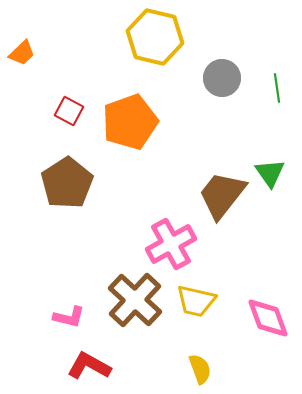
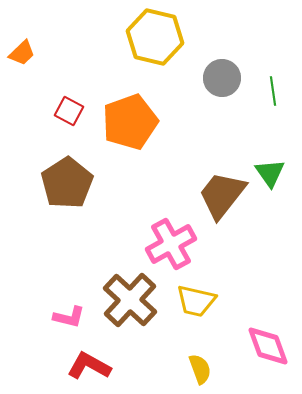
green line: moved 4 px left, 3 px down
brown cross: moved 5 px left
pink diamond: moved 28 px down
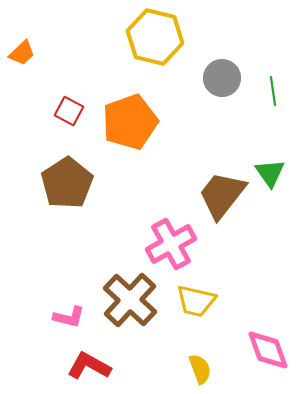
pink diamond: moved 4 px down
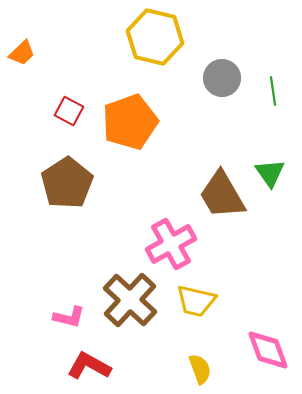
brown trapezoid: rotated 68 degrees counterclockwise
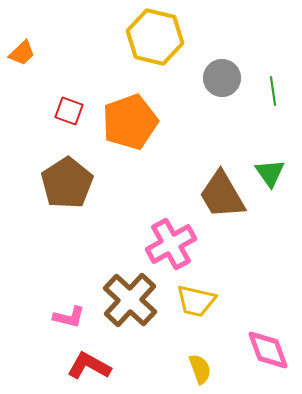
red square: rotated 8 degrees counterclockwise
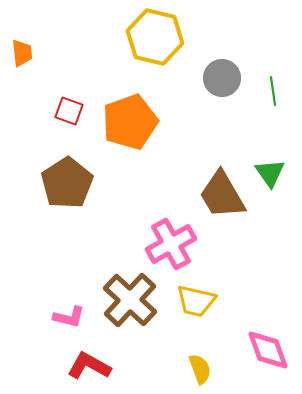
orange trapezoid: rotated 52 degrees counterclockwise
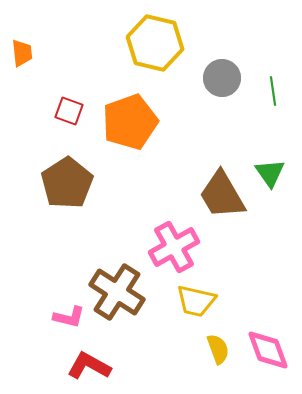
yellow hexagon: moved 6 px down
pink cross: moved 3 px right, 3 px down
brown cross: moved 13 px left, 8 px up; rotated 10 degrees counterclockwise
yellow semicircle: moved 18 px right, 20 px up
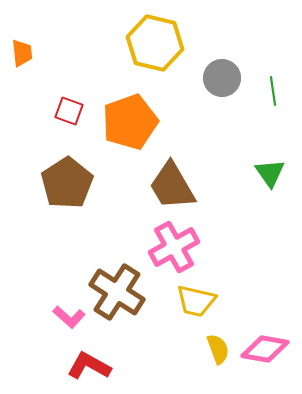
brown trapezoid: moved 50 px left, 9 px up
pink L-shape: rotated 28 degrees clockwise
pink diamond: moved 3 px left, 1 px up; rotated 60 degrees counterclockwise
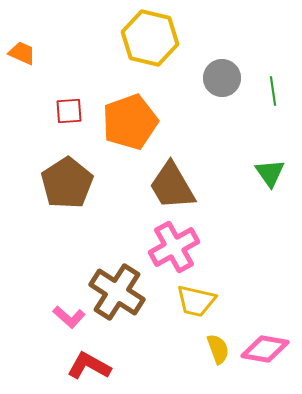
yellow hexagon: moved 5 px left, 5 px up
orange trapezoid: rotated 60 degrees counterclockwise
red square: rotated 24 degrees counterclockwise
